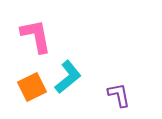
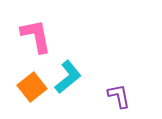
orange square: rotated 12 degrees counterclockwise
purple L-shape: moved 1 px down
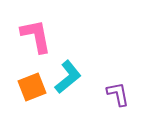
orange square: rotated 16 degrees clockwise
purple L-shape: moved 1 px left, 2 px up
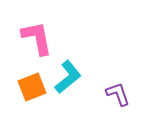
pink L-shape: moved 1 px right, 2 px down
purple L-shape: rotated 8 degrees counterclockwise
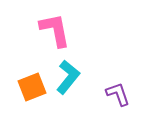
pink L-shape: moved 18 px right, 8 px up
cyan L-shape: rotated 12 degrees counterclockwise
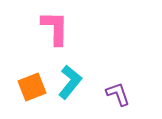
pink L-shape: moved 2 px up; rotated 12 degrees clockwise
cyan L-shape: moved 2 px right, 5 px down
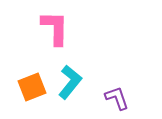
purple L-shape: moved 1 px left, 4 px down
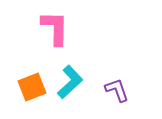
cyan L-shape: rotated 8 degrees clockwise
purple L-shape: moved 8 px up
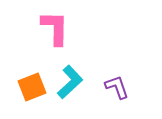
purple L-shape: moved 3 px up
